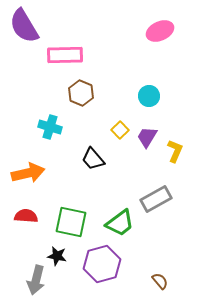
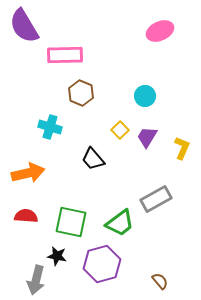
cyan circle: moved 4 px left
yellow L-shape: moved 7 px right, 3 px up
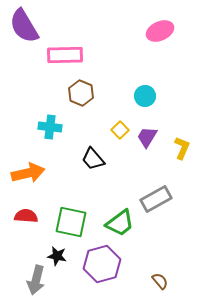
cyan cross: rotated 10 degrees counterclockwise
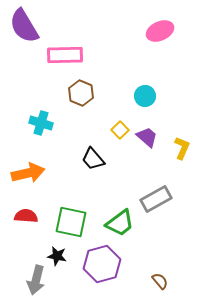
cyan cross: moved 9 px left, 4 px up; rotated 10 degrees clockwise
purple trapezoid: rotated 100 degrees clockwise
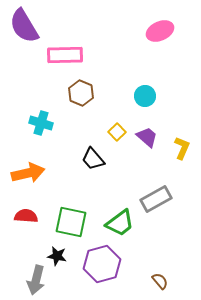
yellow square: moved 3 px left, 2 px down
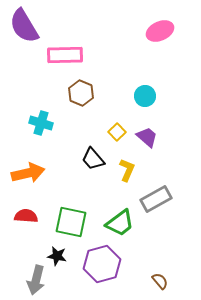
yellow L-shape: moved 55 px left, 22 px down
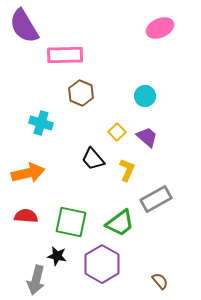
pink ellipse: moved 3 px up
purple hexagon: rotated 15 degrees counterclockwise
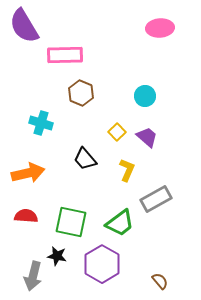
pink ellipse: rotated 20 degrees clockwise
black trapezoid: moved 8 px left
gray arrow: moved 3 px left, 4 px up
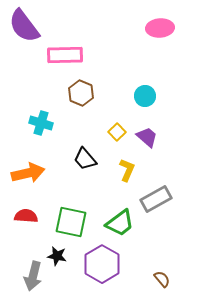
purple semicircle: rotated 6 degrees counterclockwise
brown semicircle: moved 2 px right, 2 px up
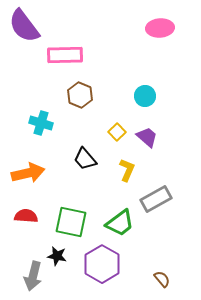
brown hexagon: moved 1 px left, 2 px down
